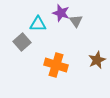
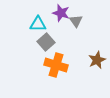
gray square: moved 24 px right
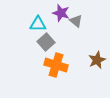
gray triangle: rotated 16 degrees counterclockwise
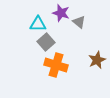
gray triangle: moved 3 px right, 1 px down
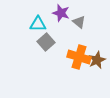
orange cross: moved 23 px right, 8 px up
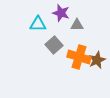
gray triangle: moved 2 px left, 3 px down; rotated 40 degrees counterclockwise
gray square: moved 8 px right, 3 px down
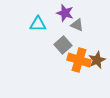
purple star: moved 4 px right
gray triangle: rotated 24 degrees clockwise
gray square: moved 9 px right
orange cross: moved 3 px down
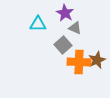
purple star: rotated 12 degrees clockwise
gray triangle: moved 2 px left, 3 px down
orange cross: moved 2 px down; rotated 15 degrees counterclockwise
